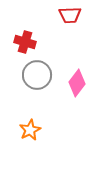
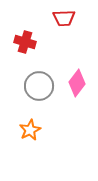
red trapezoid: moved 6 px left, 3 px down
gray circle: moved 2 px right, 11 px down
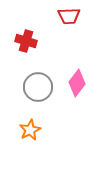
red trapezoid: moved 5 px right, 2 px up
red cross: moved 1 px right, 1 px up
gray circle: moved 1 px left, 1 px down
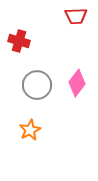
red trapezoid: moved 7 px right
red cross: moved 7 px left
gray circle: moved 1 px left, 2 px up
